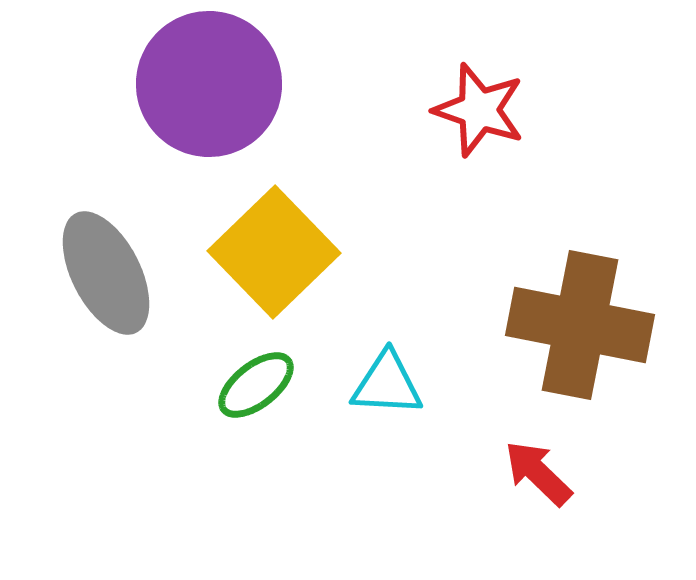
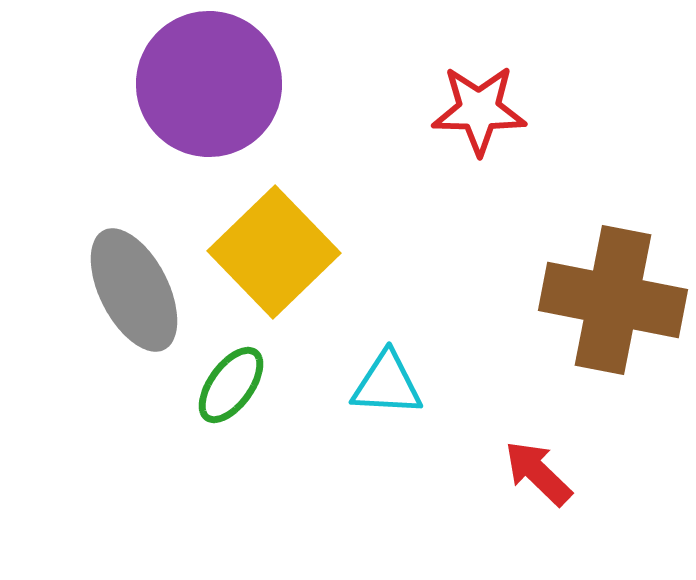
red star: rotated 18 degrees counterclockwise
gray ellipse: moved 28 px right, 17 px down
brown cross: moved 33 px right, 25 px up
green ellipse: moved 25 px left; rotated 16 degrees counterclockwise
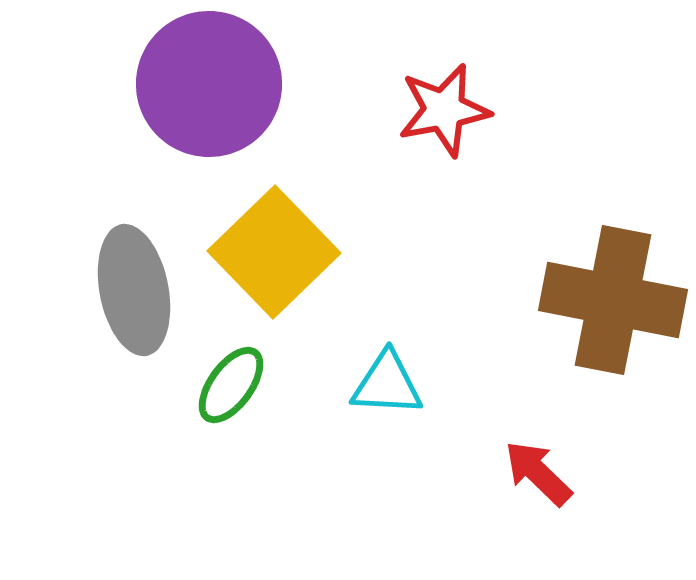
red star: moved 35 px left; rotated 12 degrees counterclockwise
gray ellipse: rotated 16 degrees clockwise
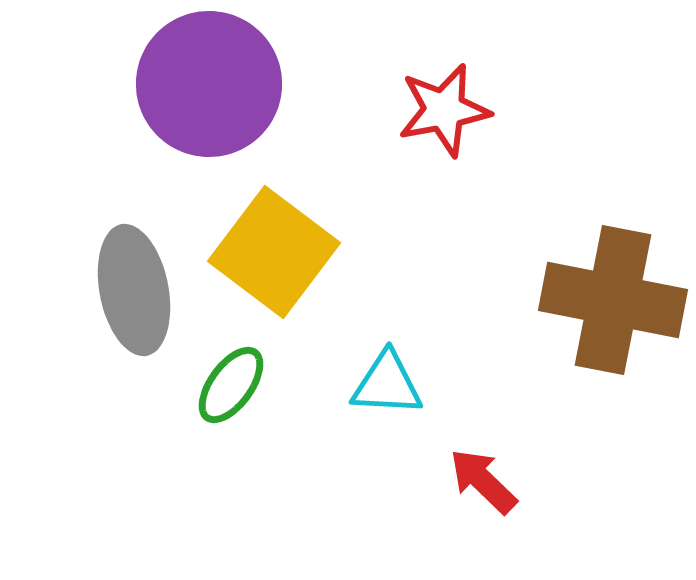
yellow square: rotated 9 degrees counterclockwise
red arrow: moved 55 px left, 8 px down
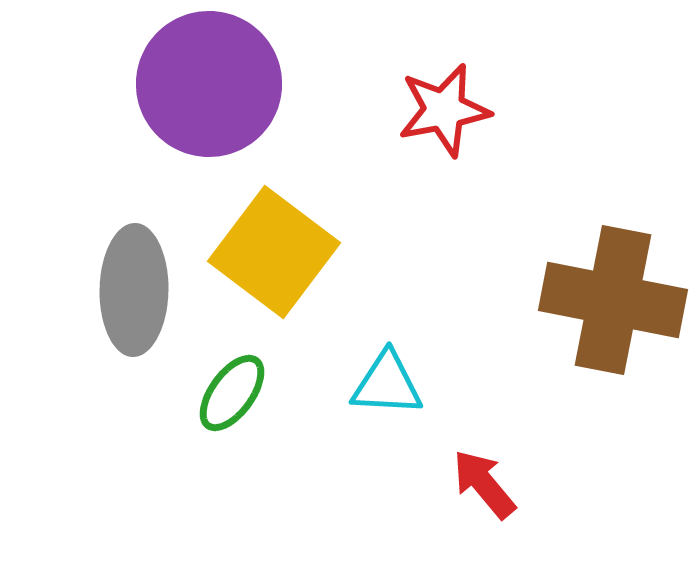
gray ellipse: rotated 12 degrees clockwise
green ellipse: moved 1 px right, 8 px down
red arrow: moved 1 px right, 3 px down; rotated 6 degrees clockwise
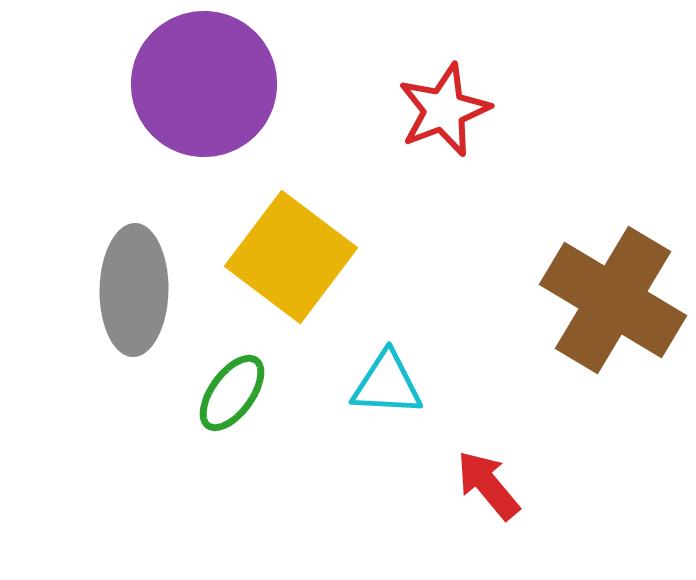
purple circle: moved 5 px left
red star: rotated 10 degrees counterclockwise
yellow square: moved 17 px right, 5 px down
brown cross: rotated 20 degrees clockwise
red arrow: moved 4 px right, 1 px down
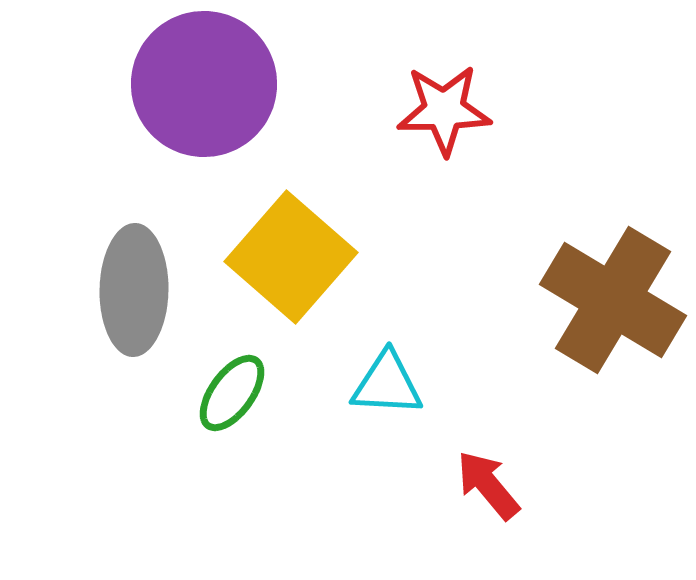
red star: rotated 20 degrees clockwise
yellow square: rotated 4 degrees clockwise
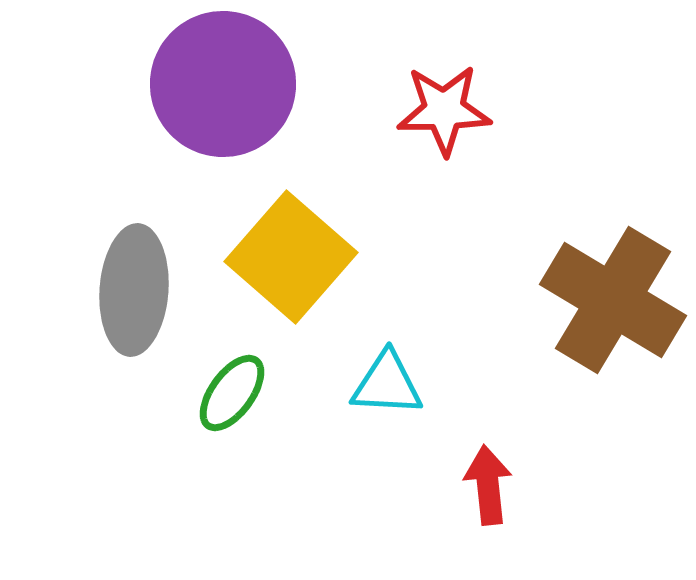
purple circle: moved 19 px right
gray ellipse: rotated 3 degrees clockwise
red arrow: rotated 34 degrees clockwise
